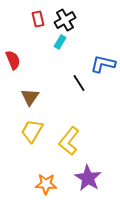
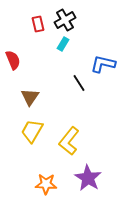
red rectangle: moved 5 px down
cyan rectangle: moved 3 px right, 2 px down
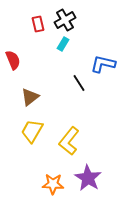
brown triangle: rotated 18 degrees clockwise
orange star: moved 7 px right
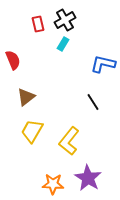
black line: moved 14 px right, 19 px down
brown triangle: moved 4 px left
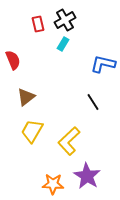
yellow L-shape: rotated 8 degrees clockwise
purple star: moved 1 px left, 2 px up
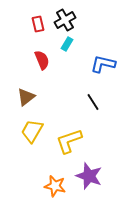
cyan rectangle: moved 4 px right
red semicircle: moved 29 px right
yellow L-shape: rotated 24 degrees clockwise
purple star: moved 2 px right; rotated 12 degrees counterclockwise
orange star: moved 2 px right, 2 px down; rotated 10 degrees clockwise
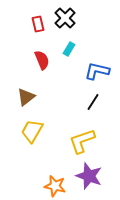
black cross: moved 2 px up; rotated 15 degrees counterclockwise
cyan rectangle: moved 2 px right, 5 px down
blue L-shape: moved 6 px left, 7 px down
black line: rotated 66 degrees clockwise
yellow L-shape: moved 13 px right
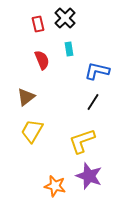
cyan rectangle: rotated 40 degrees counterclockwise
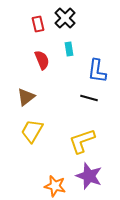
blue L-shape: rotated 95 degrees counterclockwise
black line: moved 4 px left, 4 px up; rotated 72 degrees clockwise
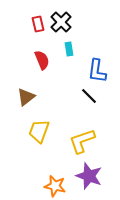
black cross: moved 4 px left, 4 px down
black line: moved 2 px up; rotated 30 degrees clockwise
yellow trapezoid: moved 7 px right; rotated 10 degrees counterclockwise
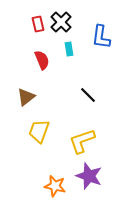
blue L-shape: moved 4 px right, 34 px up
black line: moved 1 px left, 1 px up
